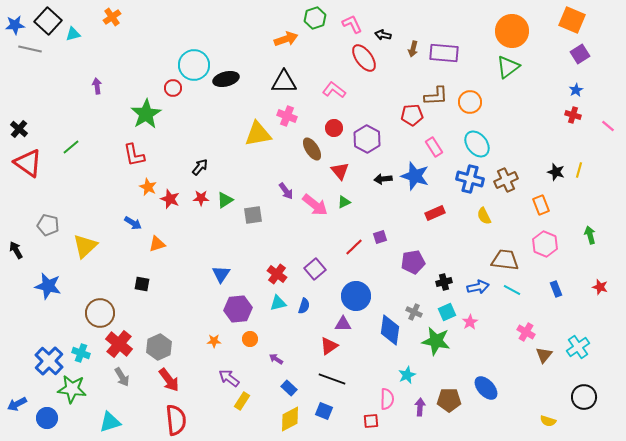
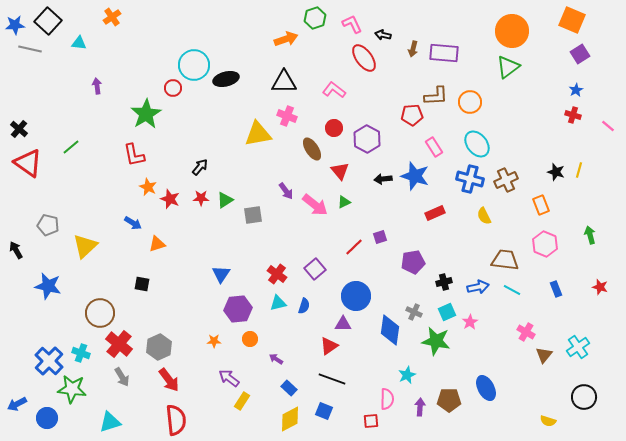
cyan triangle at (73, 34): moved 6 px right, 9 px down; rotated 21 degrees clockwise
blue ellipse at (486, 388): rotated 15 degrees clockwise
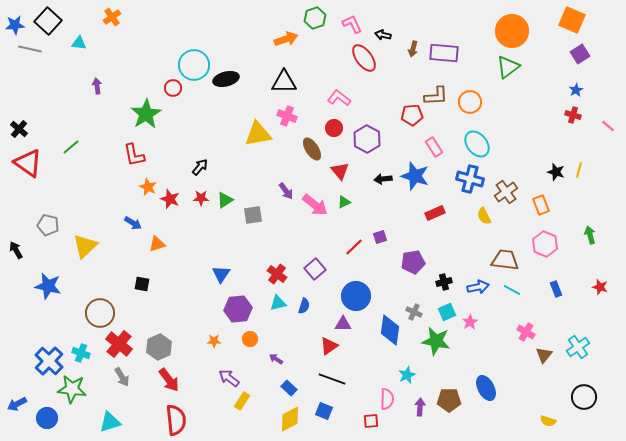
pink L-shape at (334, 90): moved 5 px right, 8 px down
brown cross at (506, 180): moved 12 px down; rotated 10 degrees counterclockwise
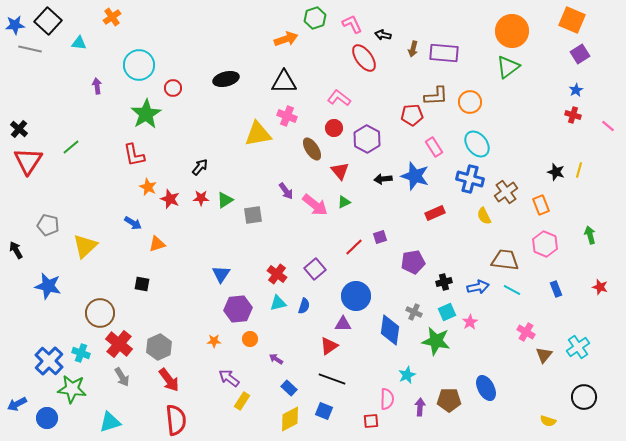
cyan circle at (194, 65): moved 55 px left
red triangle at (28, 163): moved 2 px up; rotated 28 degrees clockwise
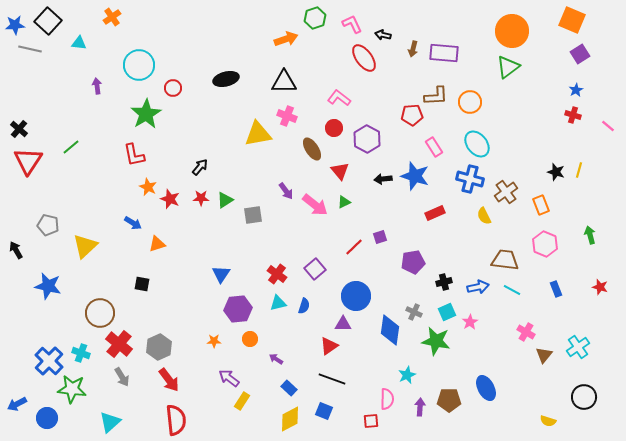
cyan triangle at (110, 422): rotated 25 degrees counterclockwise
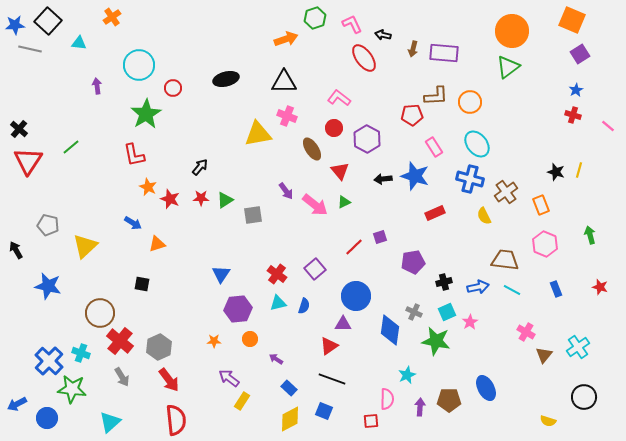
red cross at (119, 344): moved 1 px right, 3 px up
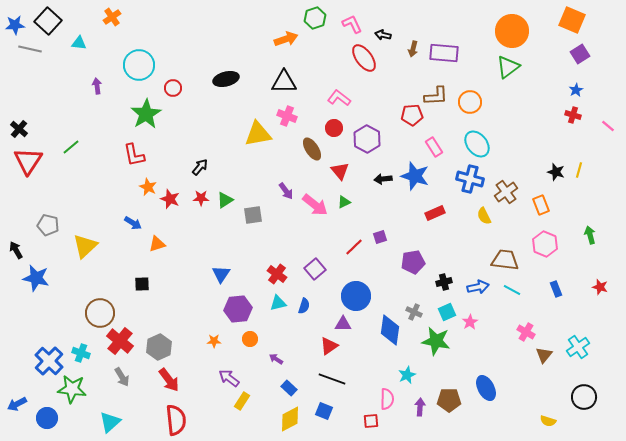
black square at (142, 284): rotated 14 degrees counterclockwise
blue star at (48, 286): moved 12 px left, 8 px up
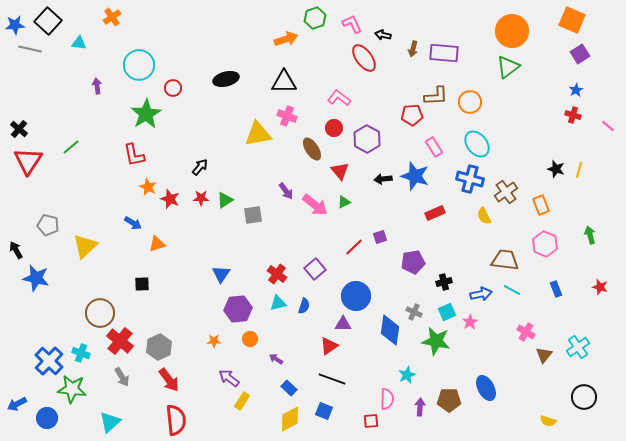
black star at (556, 172): moved 3 px up
blue arrow at (478, 287): moved 3 px right, 7 px down
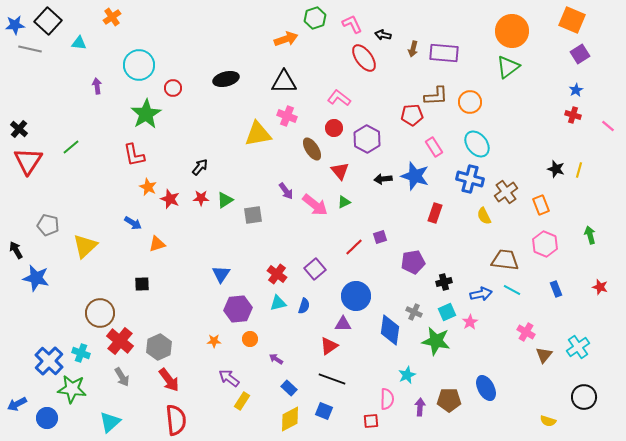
red rectangle at (435, 213): rotated 48 degrees counterclockwise
